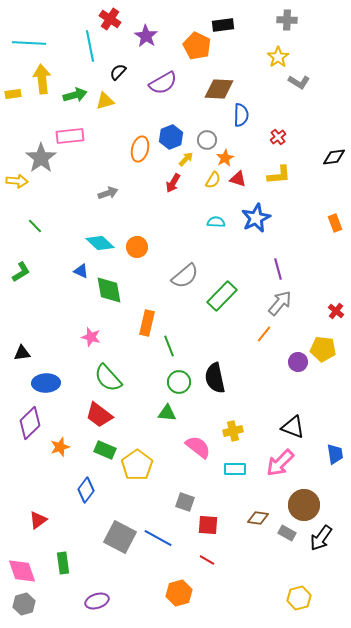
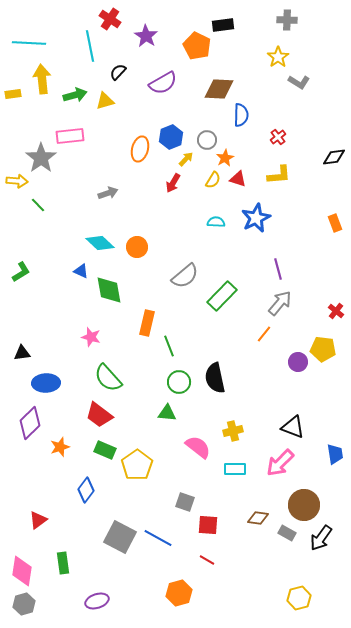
green line at (35, 226): moved 3 px right, 21 px up
pink diamond at (22, 571): rotated 28 degrees clockwise
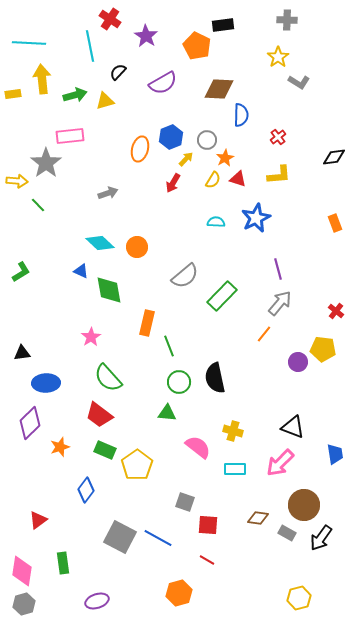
gray star at (41, 158): moved 5 px right, 5 px down
pink star at (91, 337): rotated 24 degrees clockwise
yellow cross at (233, 431): rotated 30 degrees clockwise
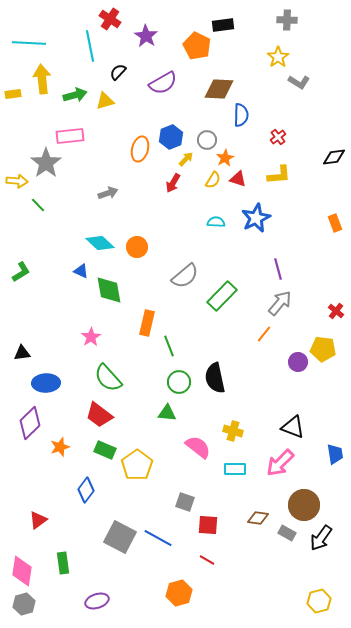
yellow hexagon at (299, 598): moved 20 px right, 3 px down
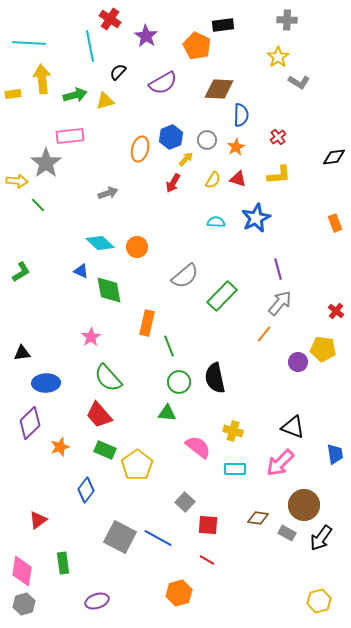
orange star at (225, 158): moved 11 px right, 11 px up
red trapezoid at (99, 415): rotated 12 degrees clockwise
gray square at (185, 502): rotated 24 degrees clockwise
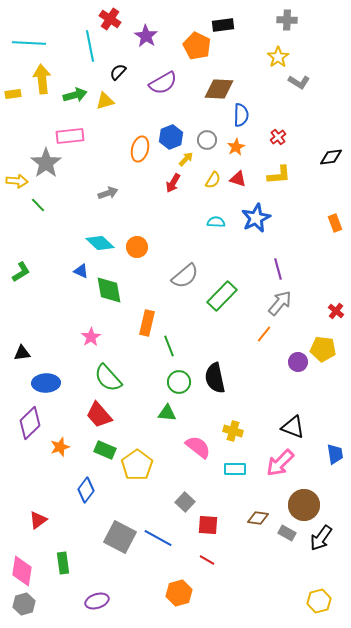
black diamond at (334, 157): moved 3 px left
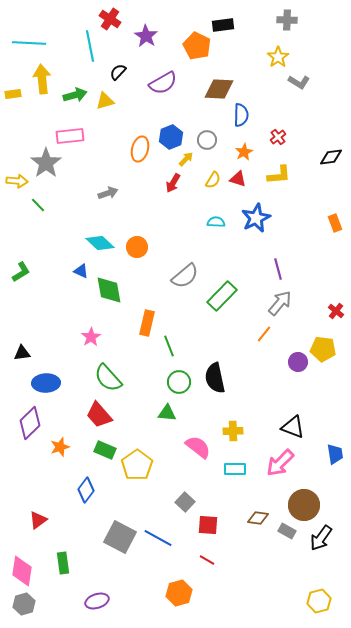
orange star at (236, 147): moved 8 px right, 5 px down
yellow cross at (233, 431): rotated 18 degrees counterclockwise
gray rectangle at (287, 533): moved 2 px up
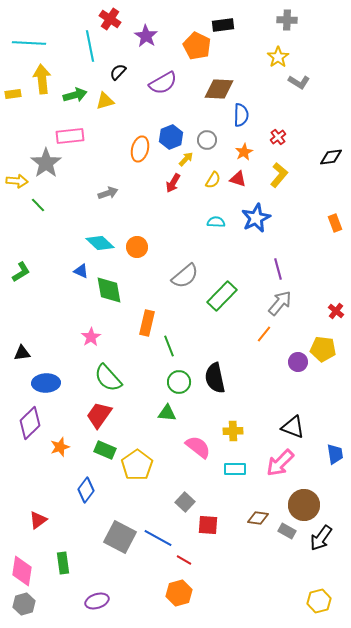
yellow L-shape at (279, 175): rotated 45 degrees counterclockwise
red trapezoid at (99, 415): rotated 76 degrees clockwise
red line at (207, 560): moved 23 px left
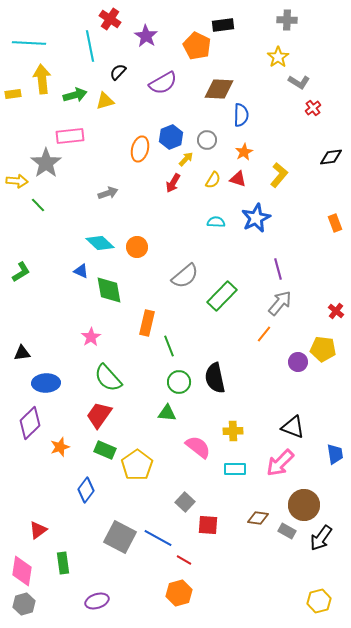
red cross at (278, 137): moved 35 px right, 29 px up
red triangle at (38, 520): moved 10 px down
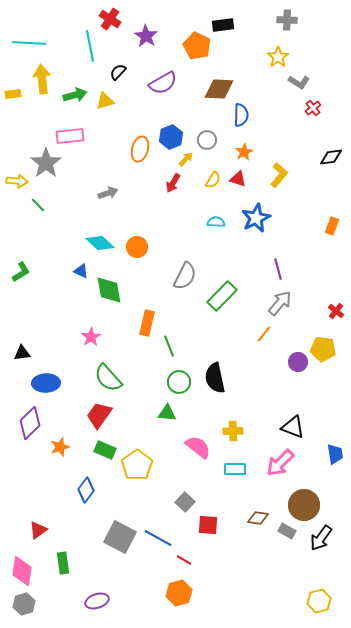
orange rectangle at (335, 223): moved 3 px left, 3 px down; rotated 42 degrees clockwise
gray semicircle at (185, 276): rotated 24 degrees counterclockwise
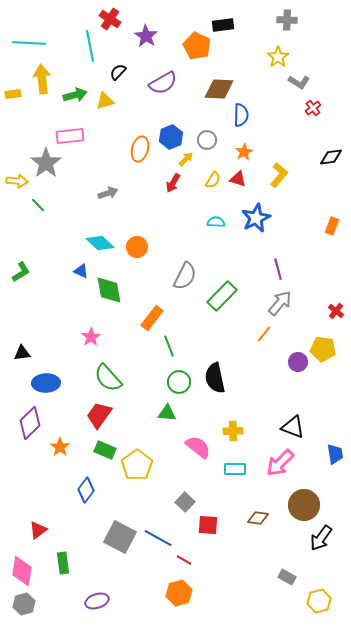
orange rectangle at (147, 323): moved 5 px right, 5 px up; rotated 25 degrees clockwise
orange star at (60, 447): rotated 18 degrees counterclockwise
gray rectangle at (287, 531): moved 46 px down
